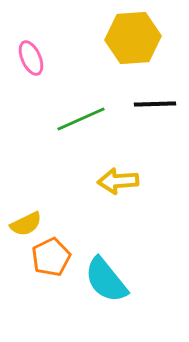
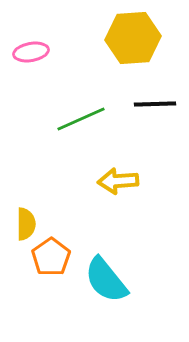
pink ellipse: moved 6 px up; rotated 76 degrees counterclockwise
yellow semicircle: rotated 64 degrees counterclockwise
orange pentagon: rotated 9 degrees counterclockwise
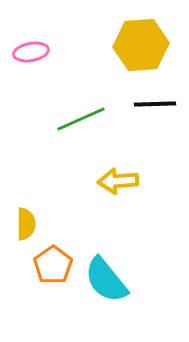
yellow hexagon: moved 8 px right, 7 px down
orange pentagon: moved 2 px right, 8 px down
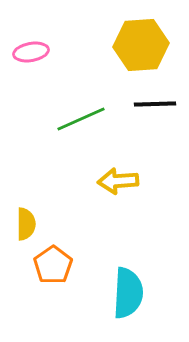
cyan semicircle: moved 22 px right, 13 px down; rotated 138 degrees counterclockwise
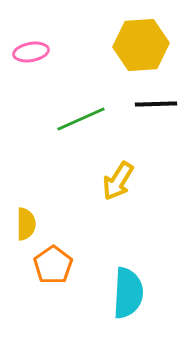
black line: moved 1 px right
yellow arrow: rotated 54 degrees counterclockwise
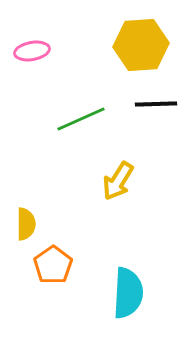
pink ellipse: moved 1 px right, 1 px up
